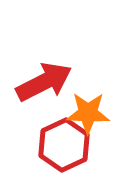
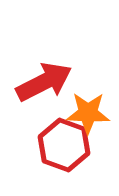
red hexagon: rotated 15 degrees counterclockwise
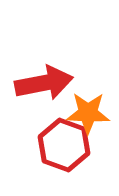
red arrow: moved 1 px down; rotated 16 degrees clockwise
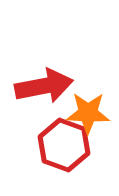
red arrow: moved 3 px down
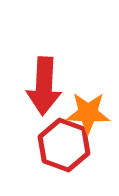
red arrow: rotated 104 degrees clockwise
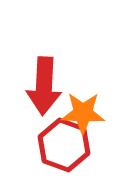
orange star: moved 5 px left
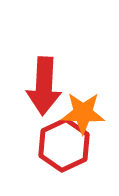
red hexagon: rotated 15 degrees clockwise
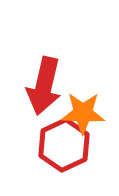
red arrow: rotated 10 degrees clockwise
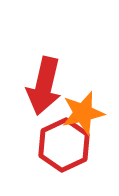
orange star: rotated 15 degrees counterclockwise
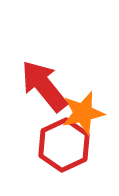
red arrow: rotated 128 degrees clockwise
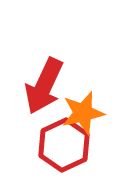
red arrow: rotated 116 degrees counterclockwise
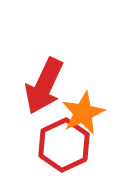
orange star: rotated 12 degrees counterclockwise
